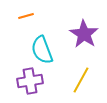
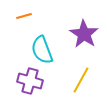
orange line: moved 2 px left
purple cross: rotated 25 degrees clockwise
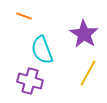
orange line: rotated 35 degrees clockwise
yellow line: moved 7 px right, 7 px up
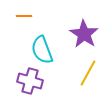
orange line: rotated 21 degrees counterclockwise
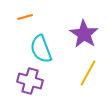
orange line: moved 1 px right, 1 px down; rotated 14 degrees counterclockwise
cyan semicircle: moved 1 px left, 1 px up
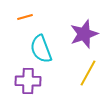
purple star: rotated 20 degrees clockwise
purple cross: moved 2 px left; rotated 15 degrees counterclockwise
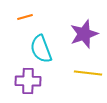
yellow line: rotated 68 degrees clockwise
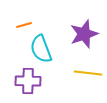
orange line: moved 1 px left, 8 px down
